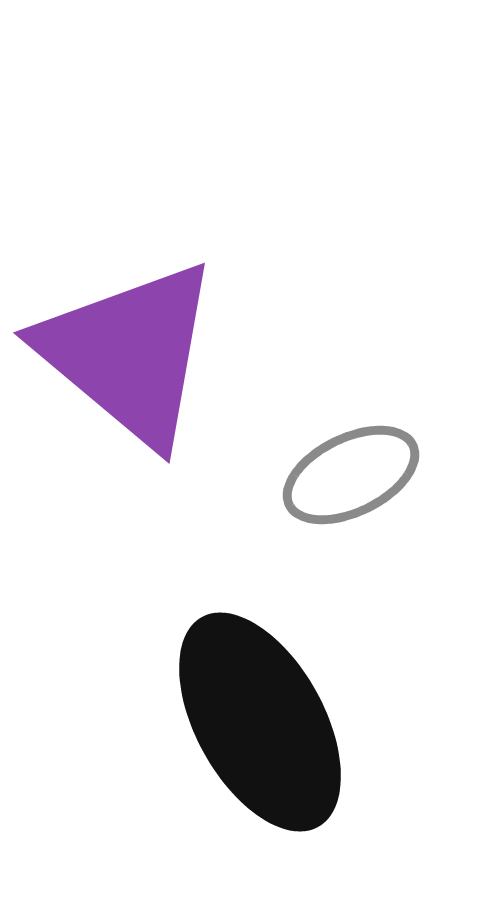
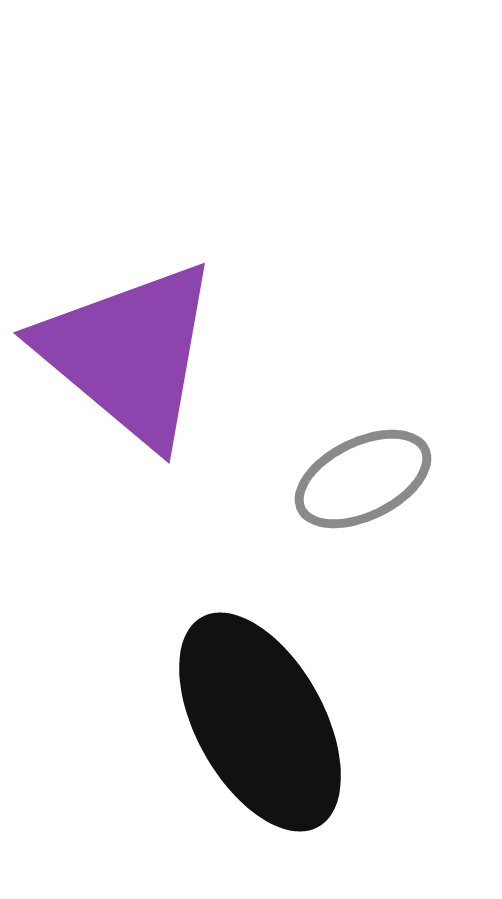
gray ellipse: moved 12 px right, 4 px down
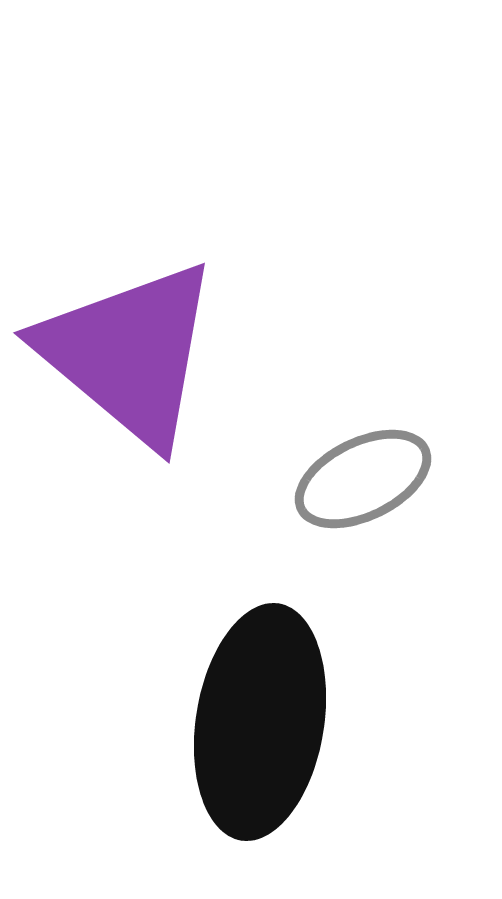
black ellipse: rotated 38 degrees clockwise
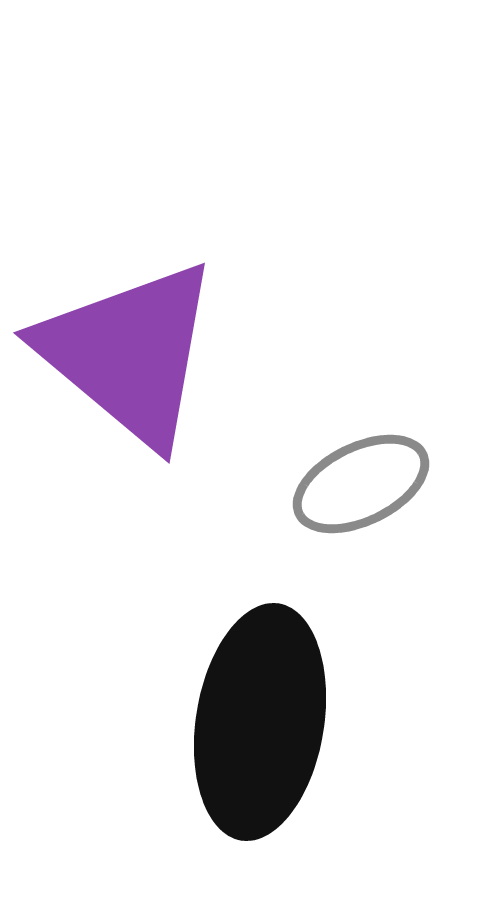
gray ellipse: moved 2 px left, 5 px down
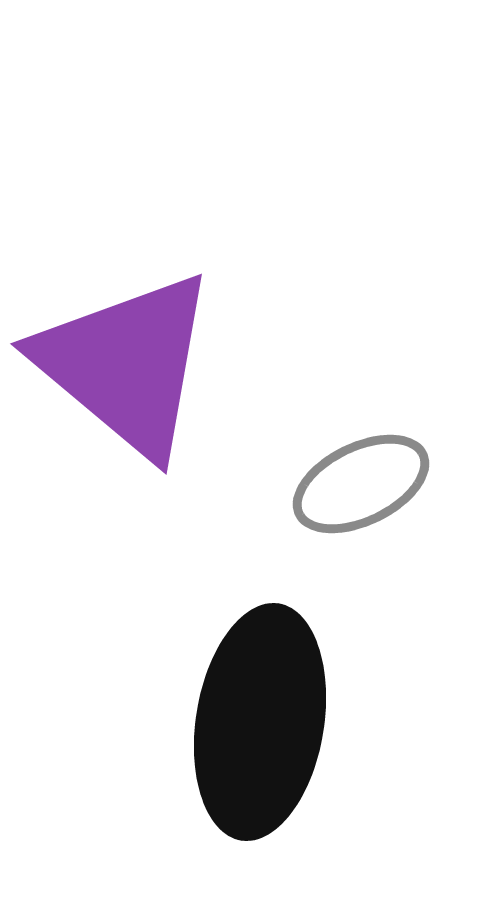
purple triangle: moved 3 px left, 11 px down
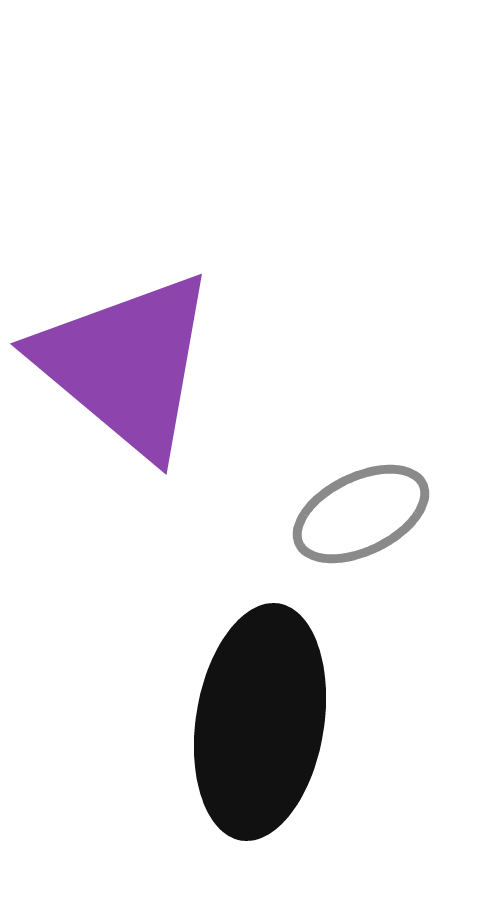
gray ellipse: moved 30 px down
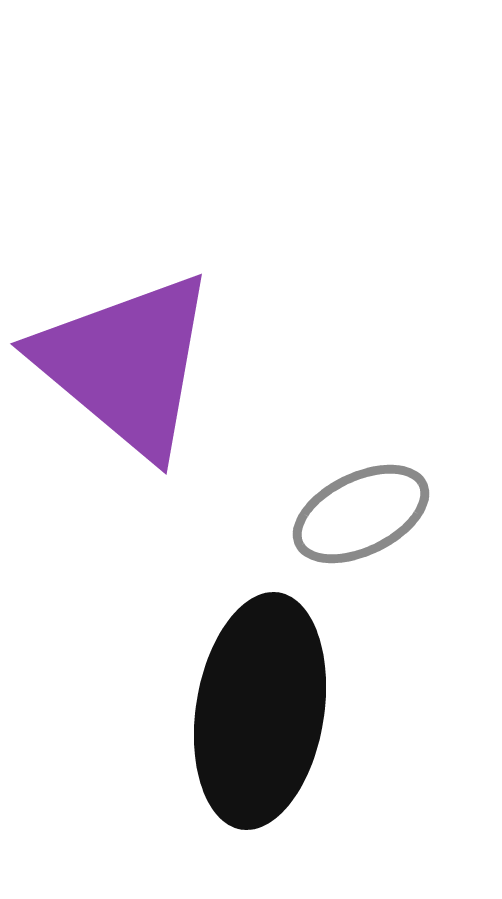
black ellipse: moved 11 px up
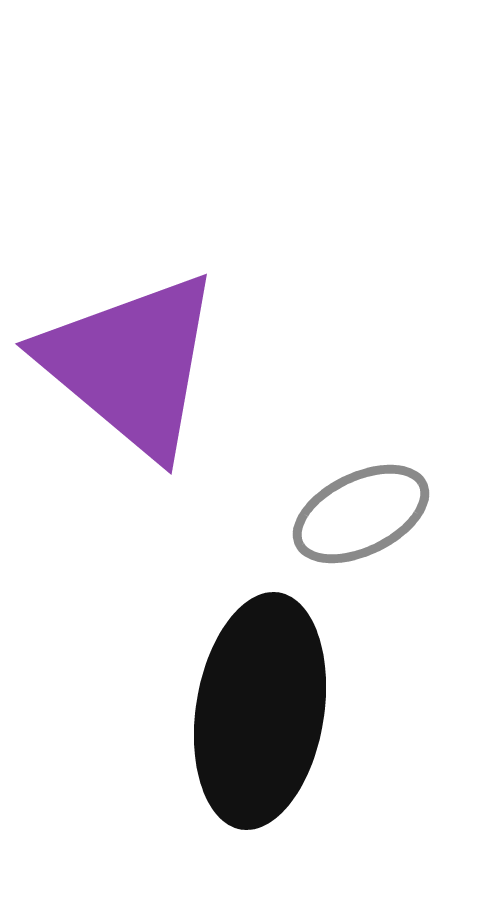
purple triangle: moved 5 px right
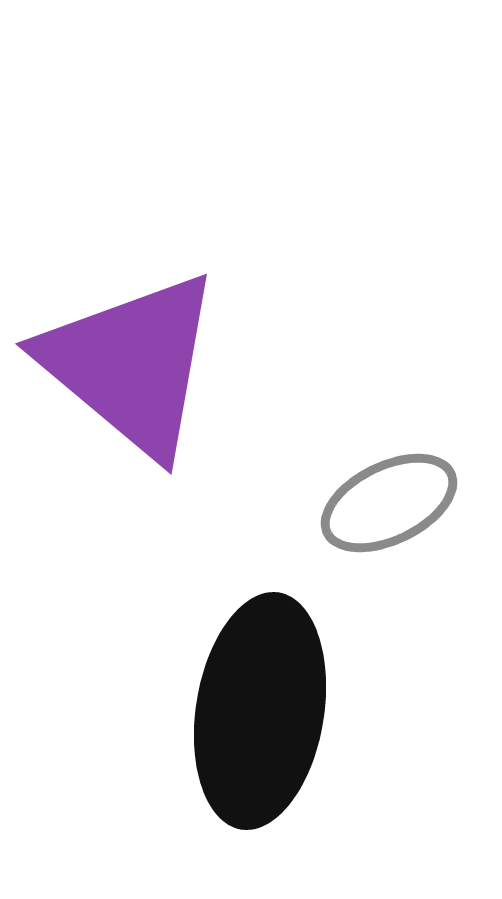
gray ellipse: moved 28 px right, 11 px up
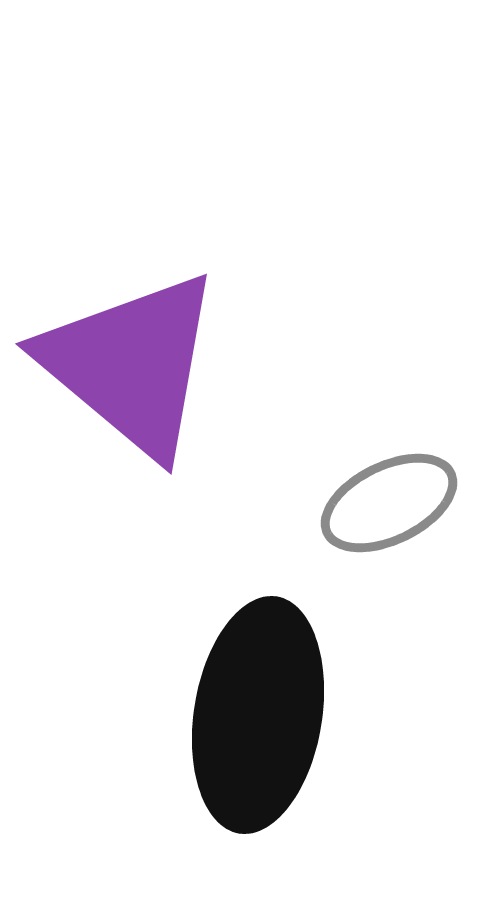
black ellipse: moved 2 px left, 4 px down
